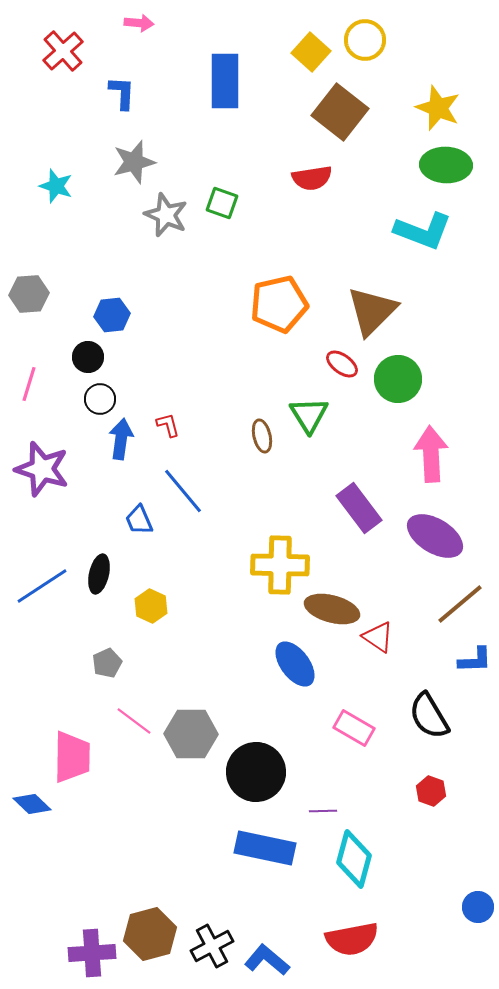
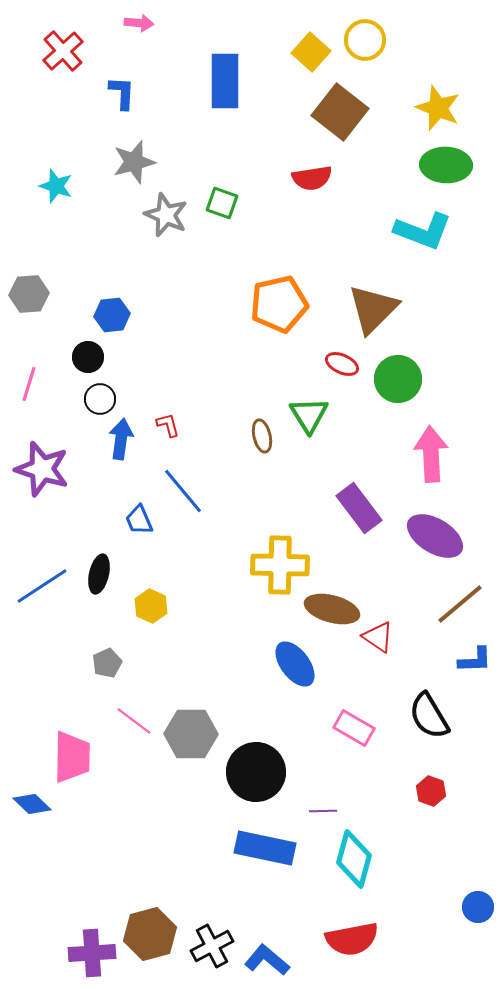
brown triangle at (372, 311): moved 1 px right, 2 px up
red ellipse at (342, 364): rotated 12 degrees counterclockwise
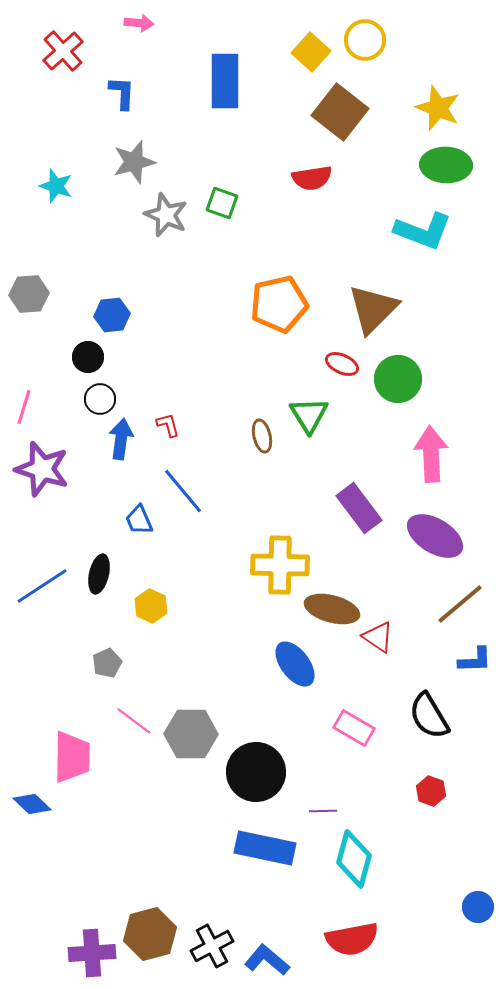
pink line at (29, 384): moved 5 px left, 23 px down
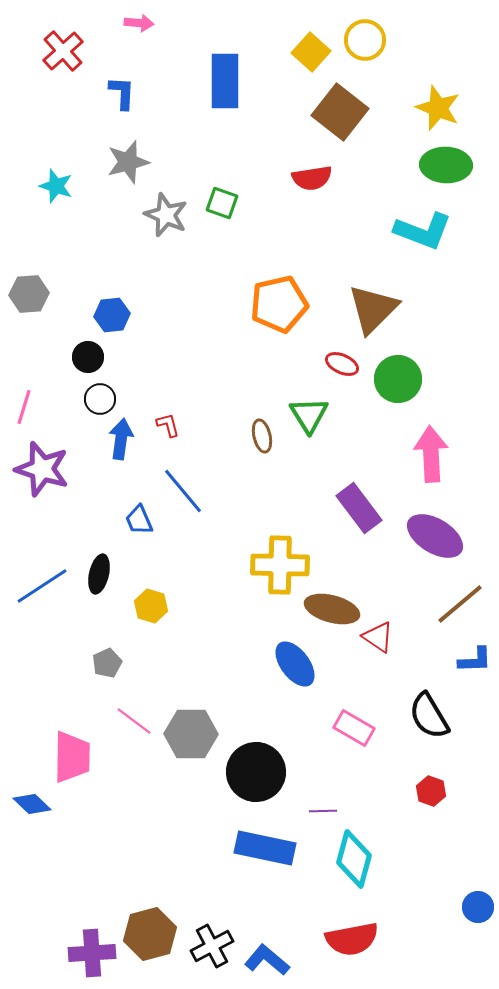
gray star at (134, 162): moved 6 px left
yellow hexagon at (151, 606): rotated 8 degrees counterclockwise
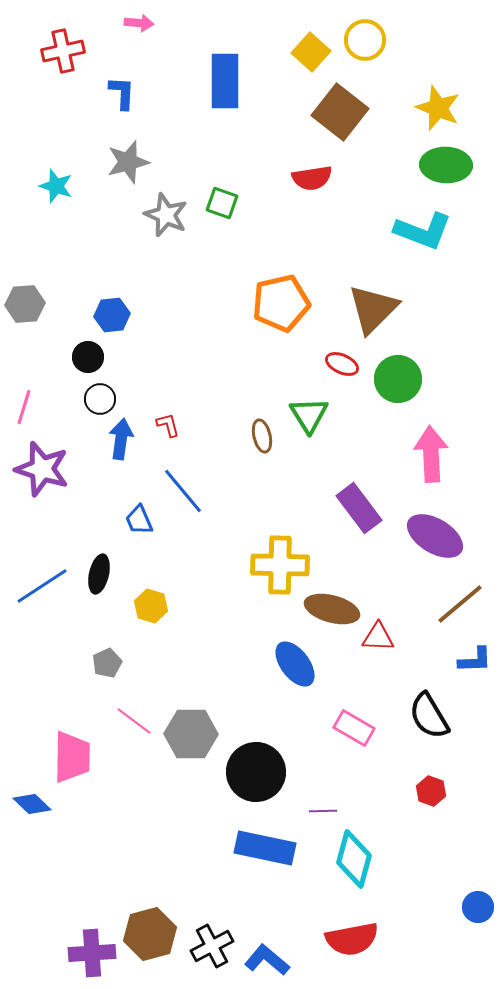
red cross at (63, 51): rotated 30 degrees clockwise
gray hexagon at (29, 294): moved 4 px left, 10 px down
orange pentagon at (279, 304): moved 2 px right, 1 px up
red triangle at (378, 637): rotated 32 degrees counterclockwise
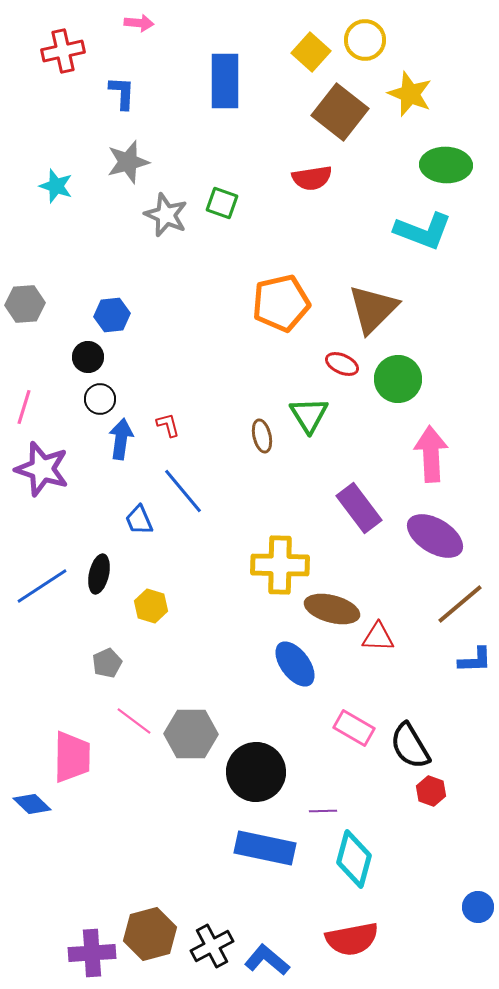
yellow star at (438, 108): moved 28 px left, 14 px up
black semicircle at (429, 716): moved 19 px left, 30 px down
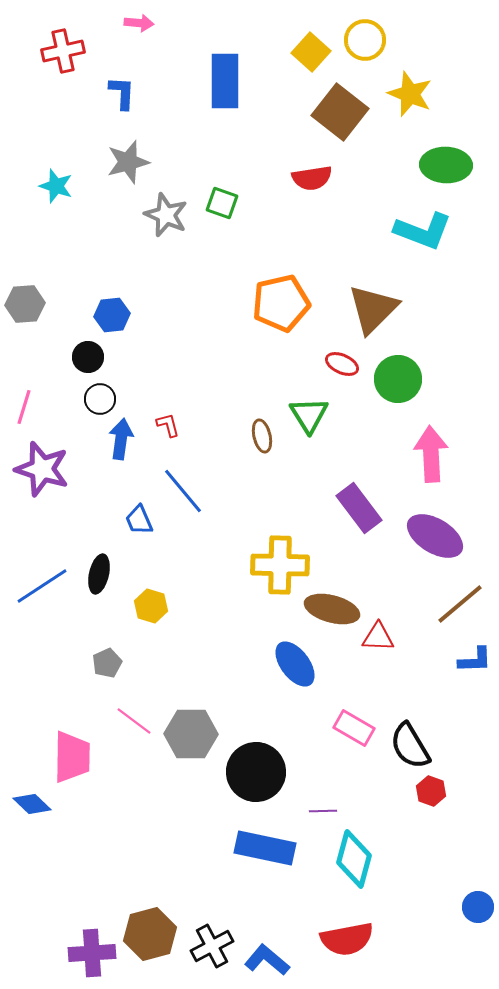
red semicircle at (352, 939): moved 5 px left
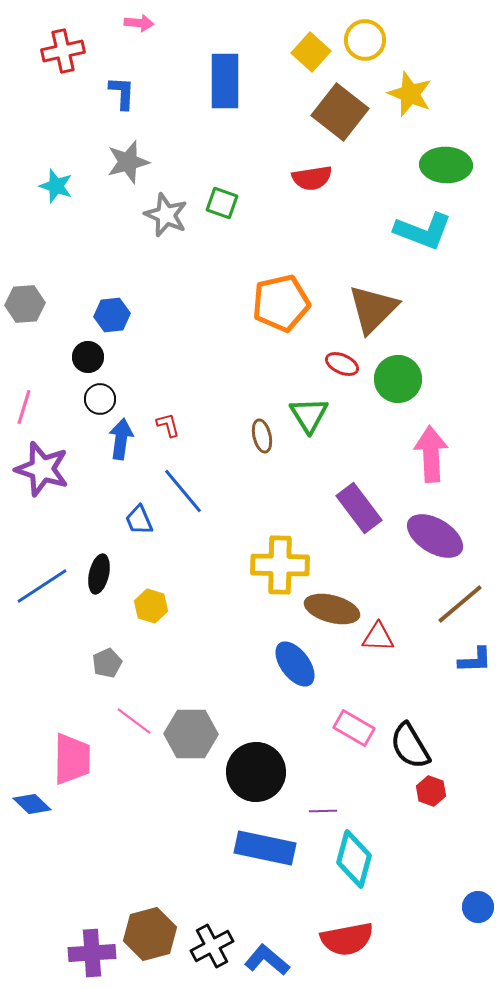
pink trapezoid at (72, 757): moved 2 px down
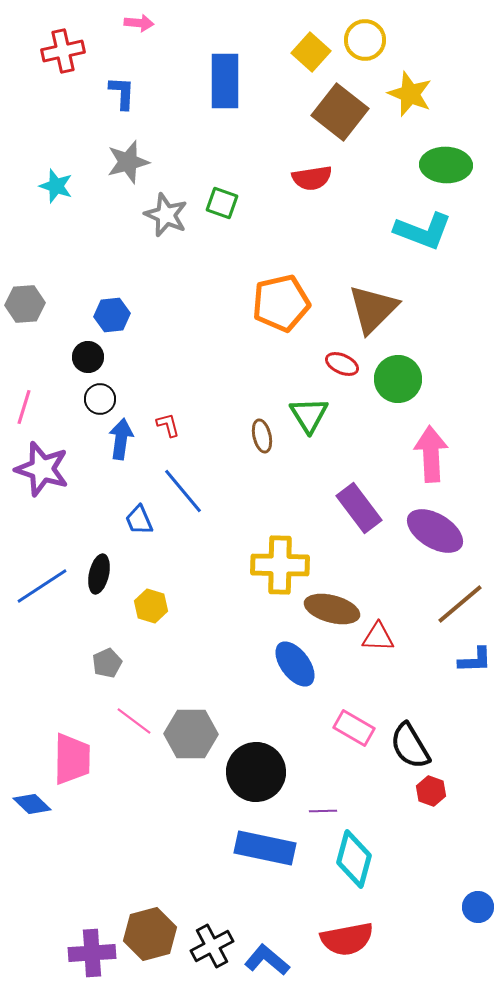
purple ellipse at (435, 536): moved 5 px up
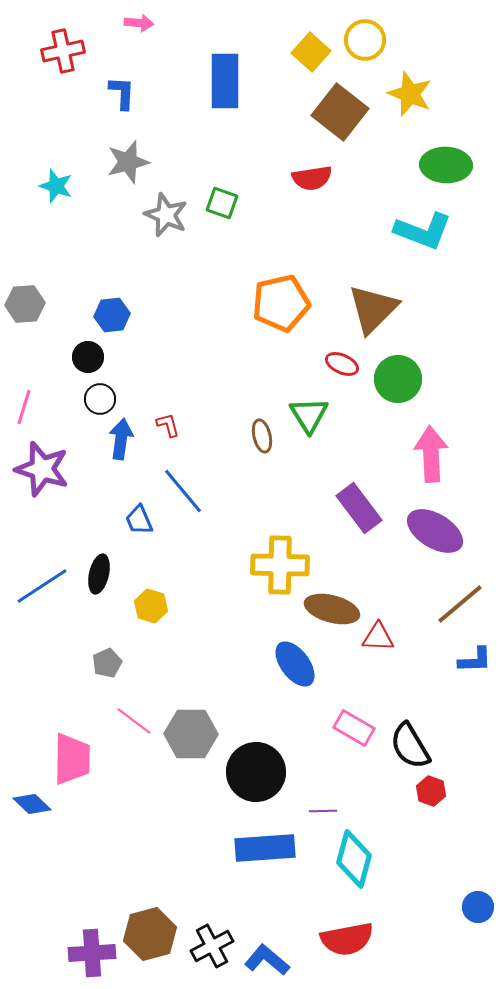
blue rectangle at (265, 848): rotated 16 degrees counterclockwise
